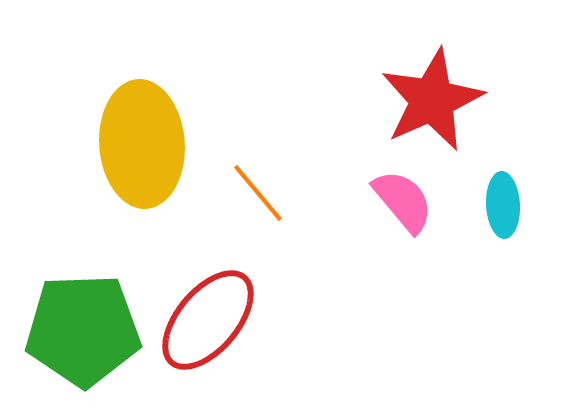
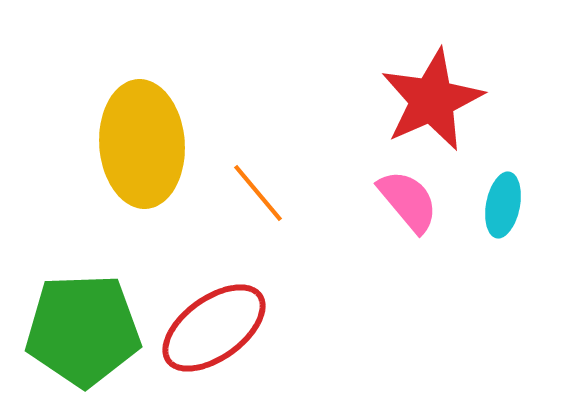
pink semicircle: moved 5 px right
cyan ellipse: rotated 14 degrees clockwise
red ellipse: moved 6 px right, 8 px down; rotated 14 degrees clockwise
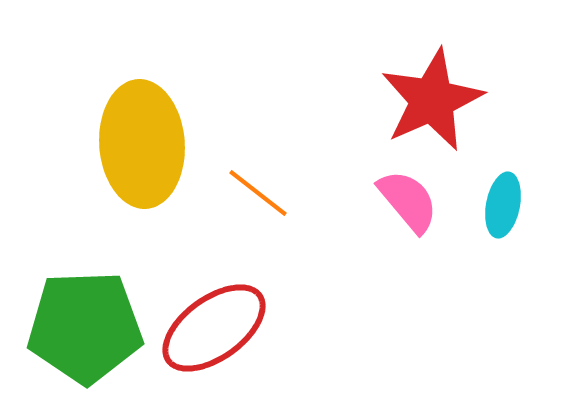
orange line: rotated 12 degrees counterclockwise
green pentagon: moved 2 px right, 3 px up
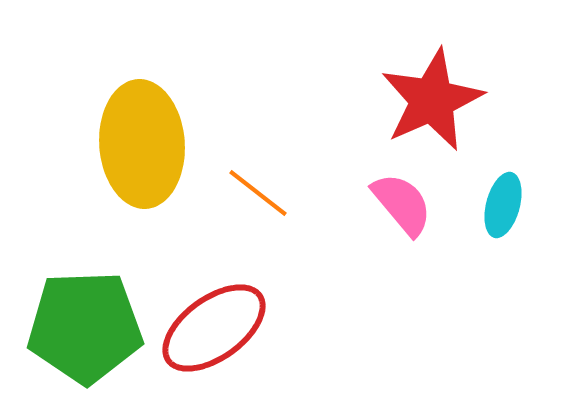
pink semicircle: moved 6 px left, 3 px down
cyan ellipse: rotated 4 degrees clockwise
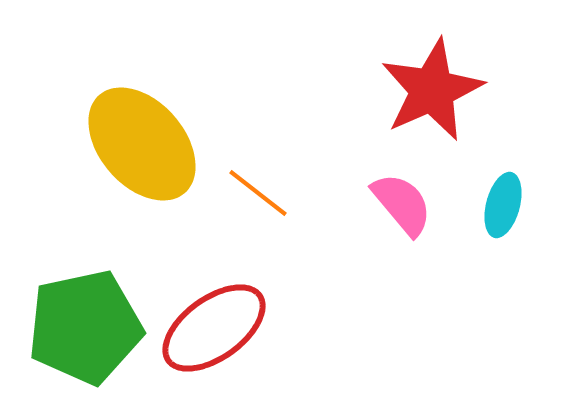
red star: moved 10 px up
yellow ellipse: rotated 37 degrees counterclockwise
green pentagon: rotated 10 degrees counterclockwise
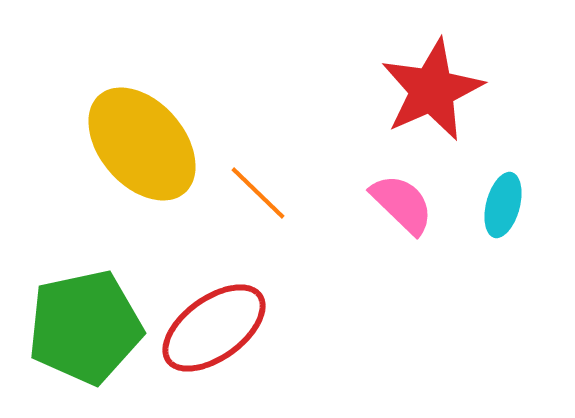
orange line: rotated 6 degrees clockwise
pink semicircle: rotated 6 degrees counterclockwise
